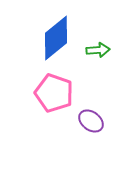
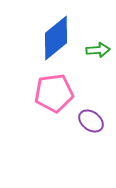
pink pentagon: rotated 27 degrees counterclockwise
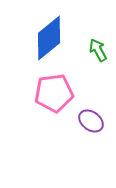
blue diamond: moved 7 px left
green arrow: rotated 115 degrees counterclockwise
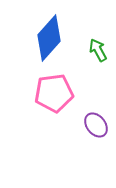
blue diamond: rotated 9 degrees counterclockwise
purple ellipse: moved 5 px right, 4 px down; rotated 15 degrees clockwise
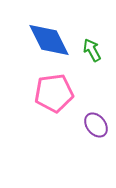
blue diamond: moved 2 px down; rotated 69 degrees counterclockwise
green arrow: moved 6 px left
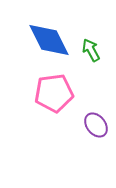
green arrow: moved 1 px left
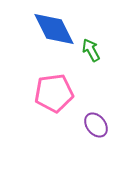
blue diamond: moved 5 px right, 11 px up
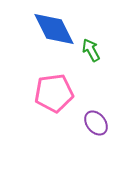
purple ellipse: moved 2 px up
